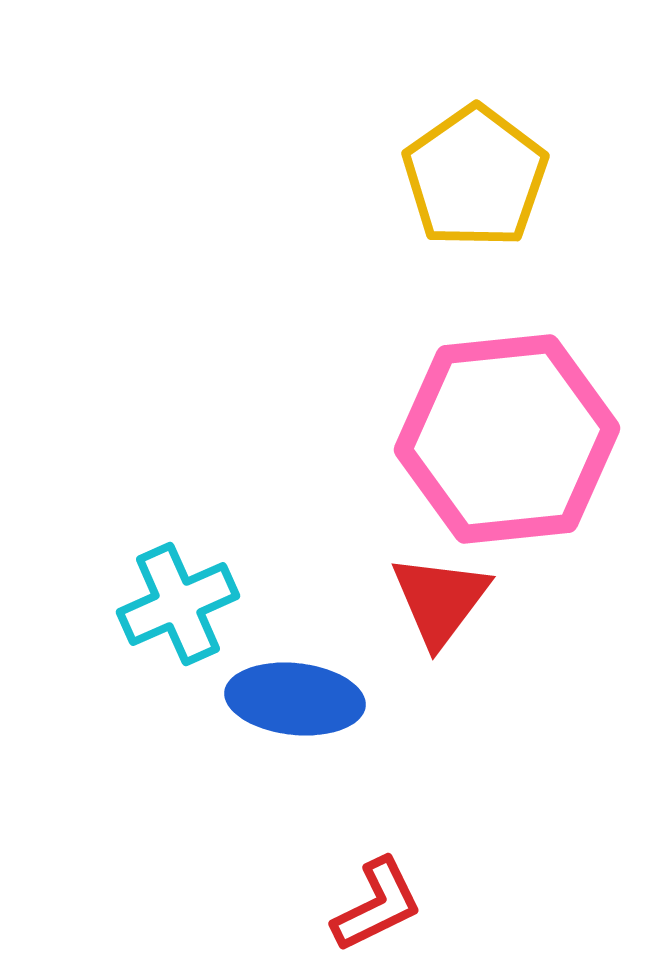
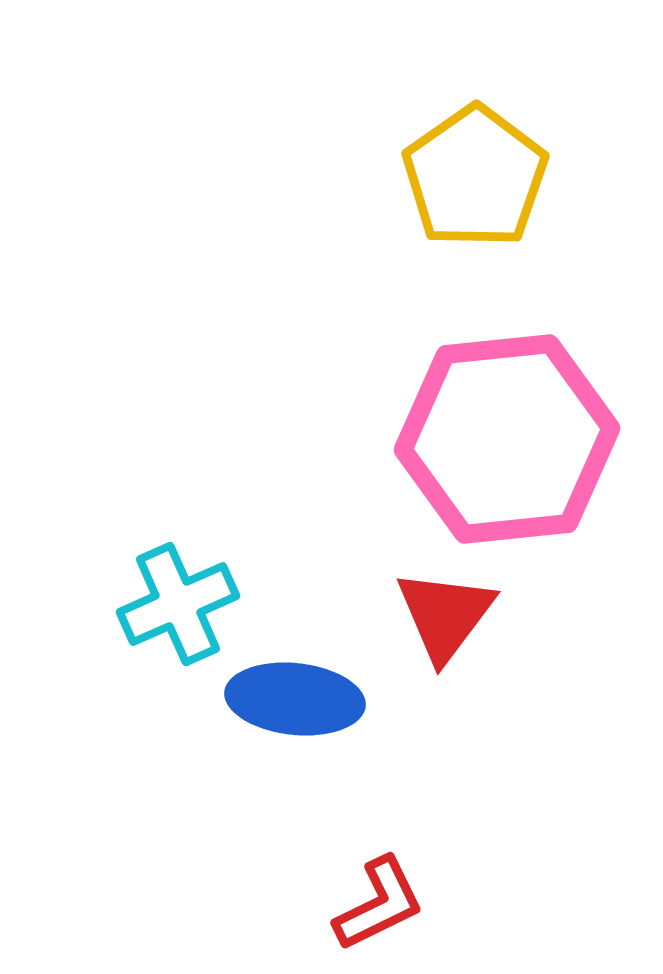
red triangle: moved 5 px right, 15 px down
red L-shape: moved 2 px right, 1 px up
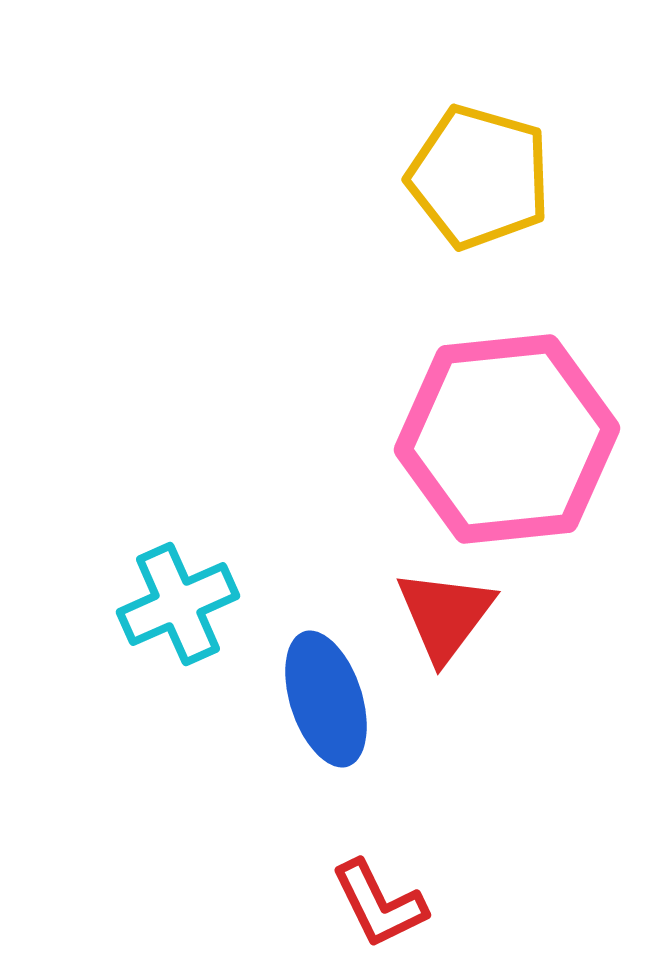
yellow pentagon: moved 4 px right; rotated 21 degrees counterclockwise
blue ellipse: moved 31 px right; rotated 66 degrees clockwise
red L-shape: rotated 90 degrees clockwise
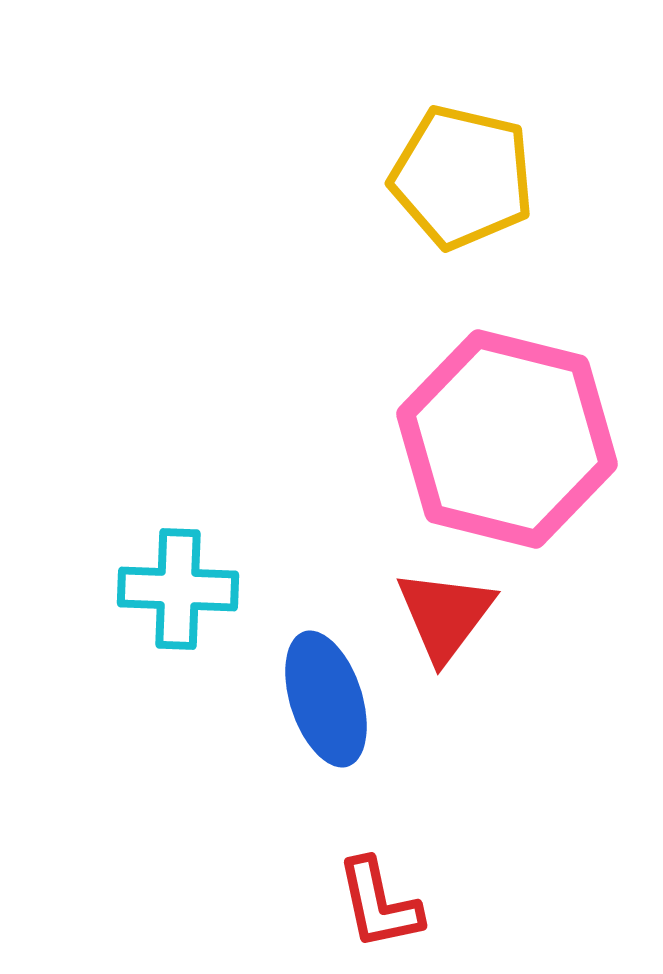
yellow pentagon: moved 17 px left; rotated 3 degrees counterclockwise
pink hexagon: rotated 20 degrees clockwise
cyan cross: moved 15 px up; rotated 26 degrees clockwise
red L-shape: rotated 14 degrees clockwise
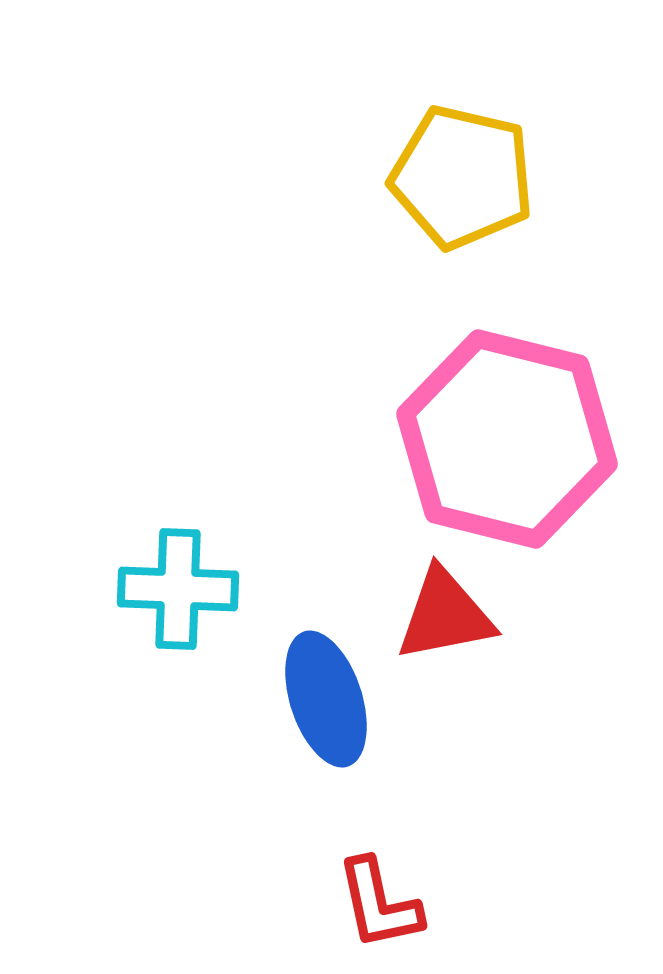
red triangle: rotated 42 degrees clockwise
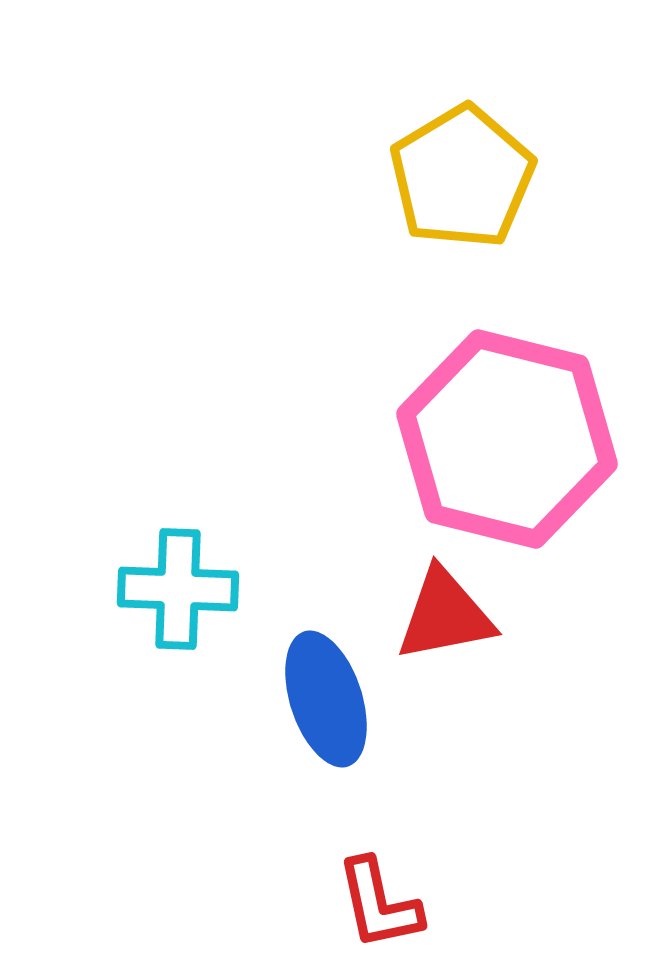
yellow pentagon: rotated 28 degrees clockwise
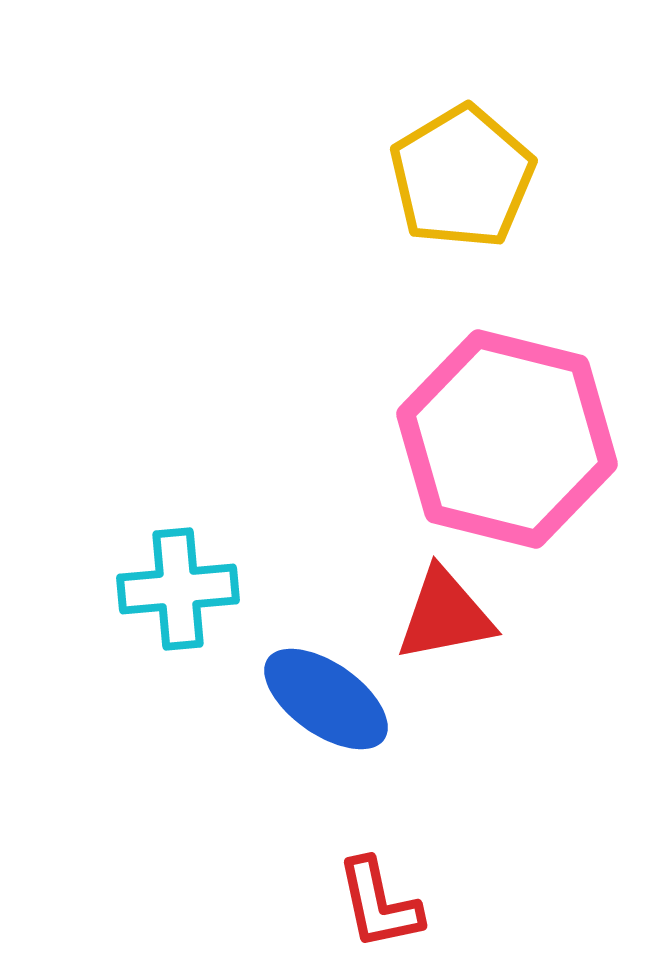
cyan cross: rotated 7 degrees counterclockwise
blue ellipse: rotated 37 degrees counterclockwise
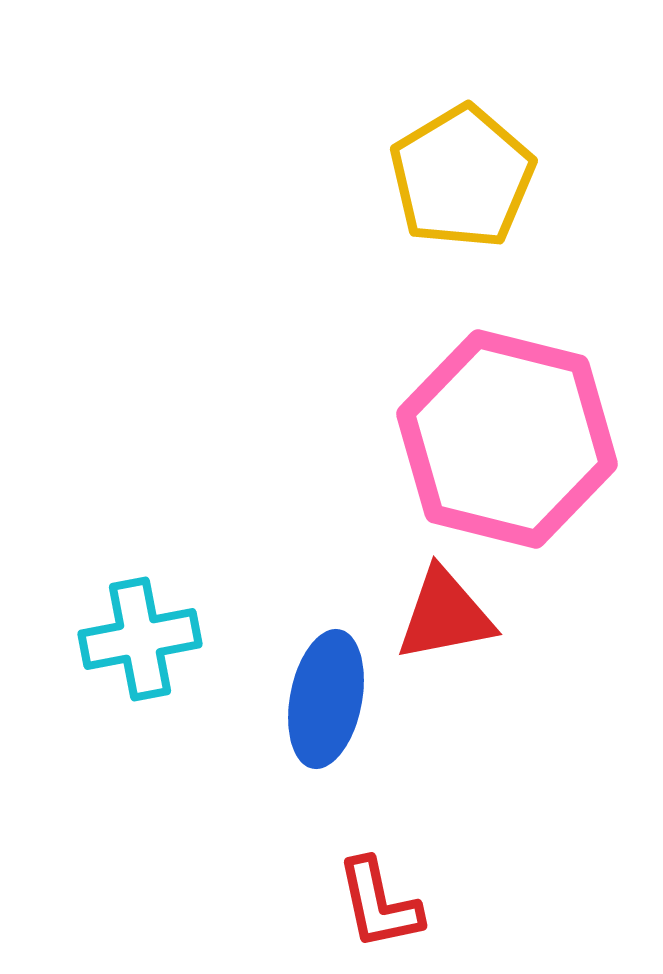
cyan cross: moved 38 px left, 50 px down; rotated 6 degrees counterclockwise
blue ellipse: rotated 66 degrees clockwise
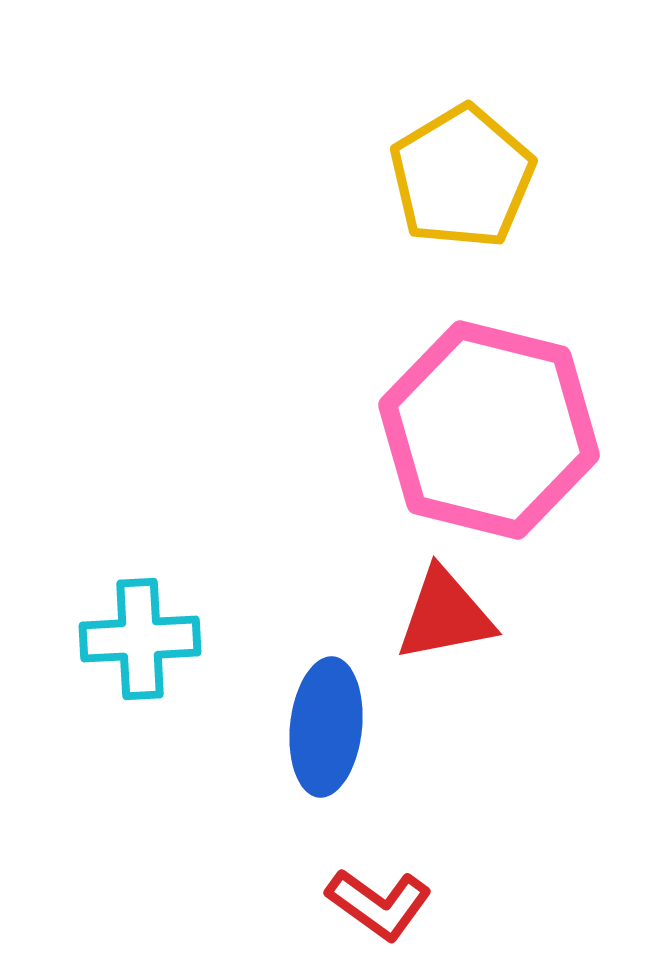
pink hexagon: moved 18 px left, 9 px up
cyan cross: rotated 8 degrees clockwise
blue ellipse: moved 28 px down; rotated 5 degrees counterclockwise
red L-shape: rotated 42 degrees counterclockwise
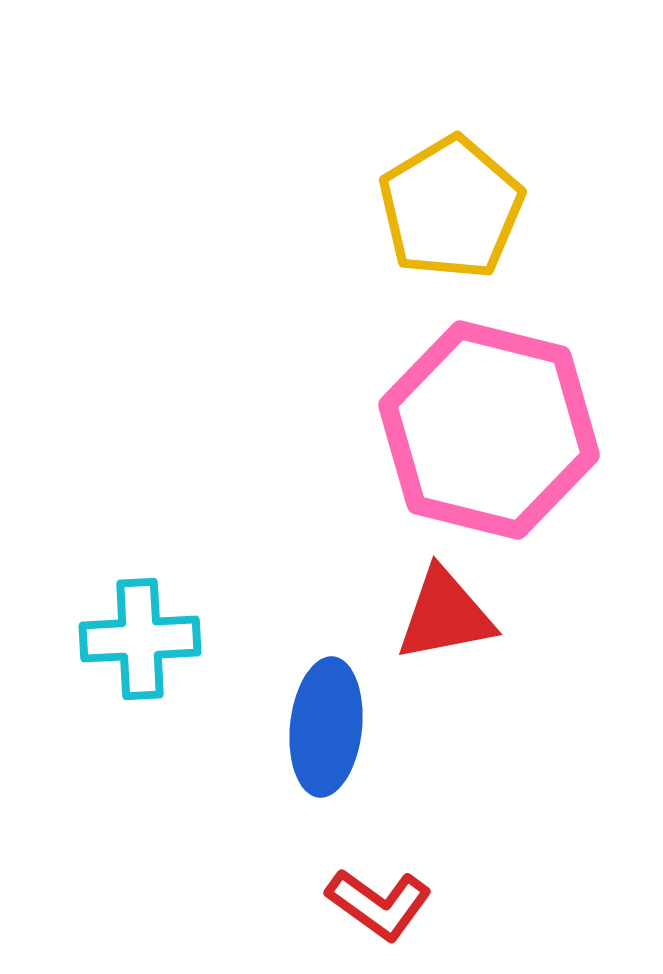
yellow pentagon: moved 11 px left, 31 px down
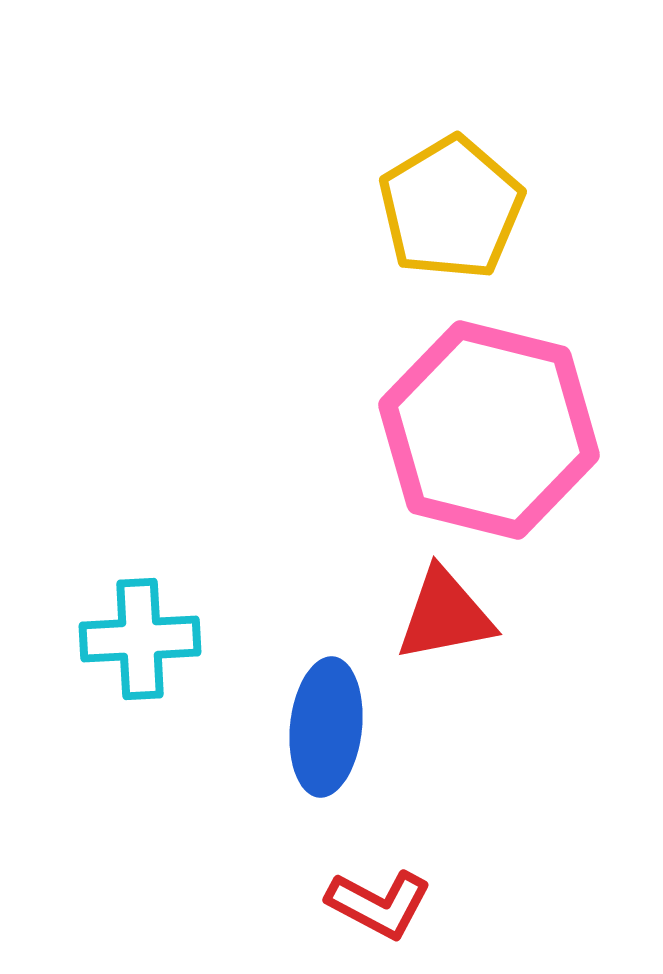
red L-shape: rotated 8 degrees counterclockwise
